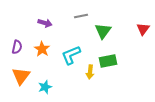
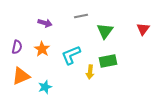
green triangle: moved 2 px right
orange triangle: rotated 30 degrees clockwise
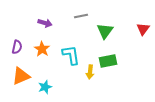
cyan L-shape: rotated 105 degrees clockwise
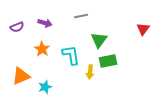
green triangle: moved 6 px left, 9 px down
purple semicircle: moved 20 px up; rotated 56 degrees clockwise
